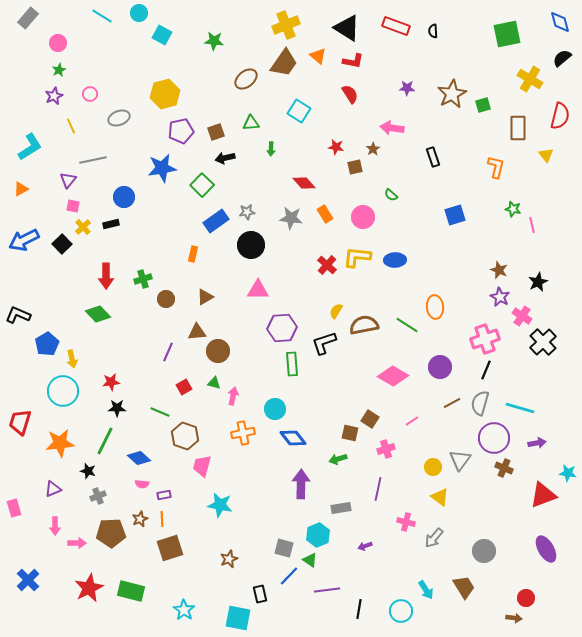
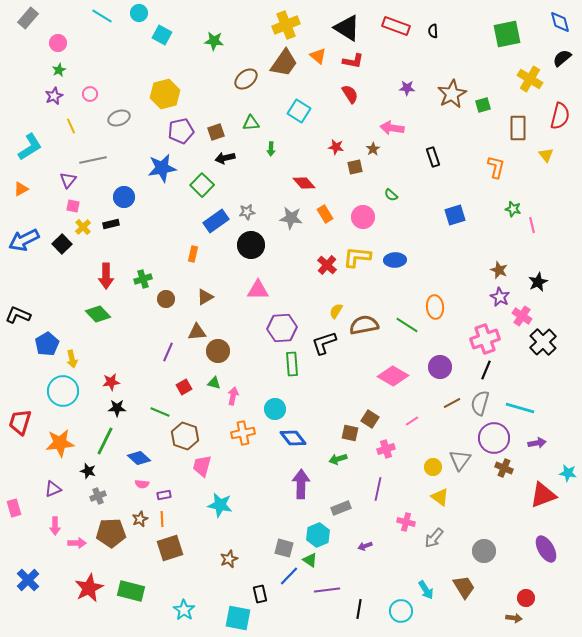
gray rectangle at (341, 508): rotated 12 degrees counterclockwise
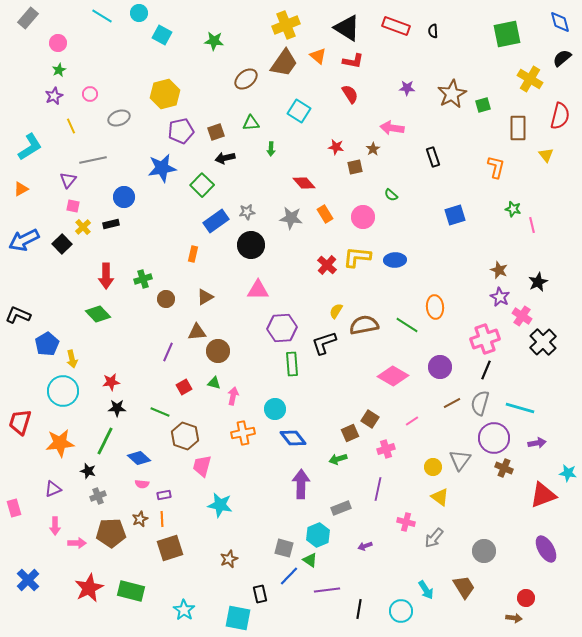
brown square at (350, 433): rotated 36 degrees counterclockwise
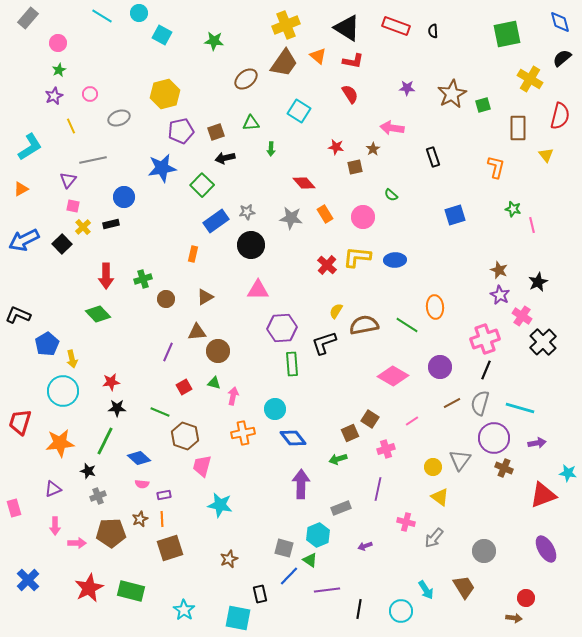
purple star at (500, 297): moved 2 px up
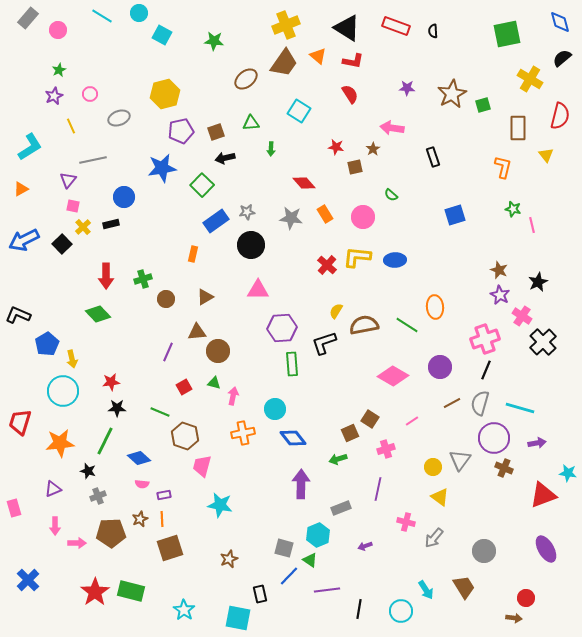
pink circle at (58, 43): moved 13 px up
orange L-shape at (496, 167): moved 7 px right
red star at (89, 588): moved 6 px right, 4 px down; rotated 8 degrees counterclockwise
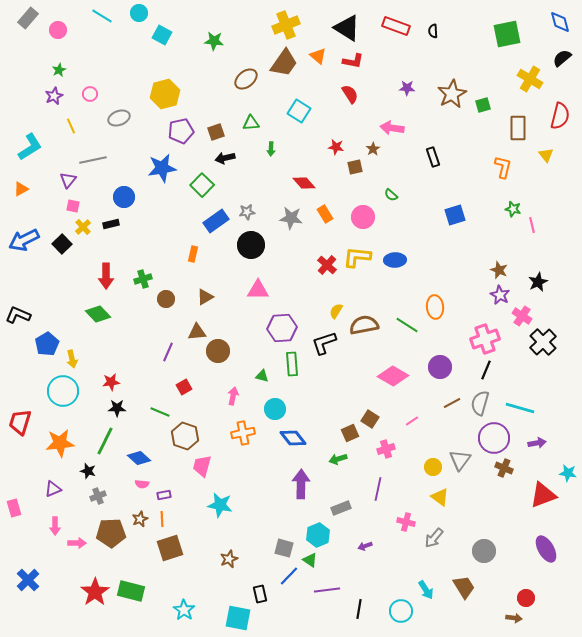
green triangle at (214, 383): moved 48 px right, 7 px up
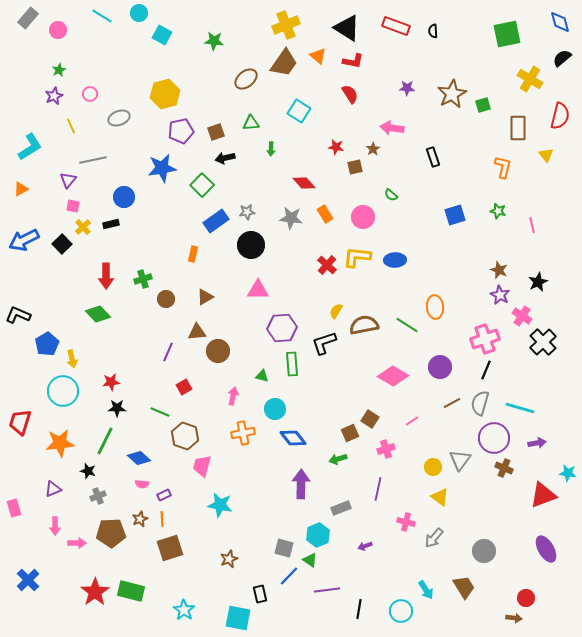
green star at (513, 209): moved 15 px left, 2 px down
purple rectangle at (164, 495): rotated 16 degrees counterclockwise
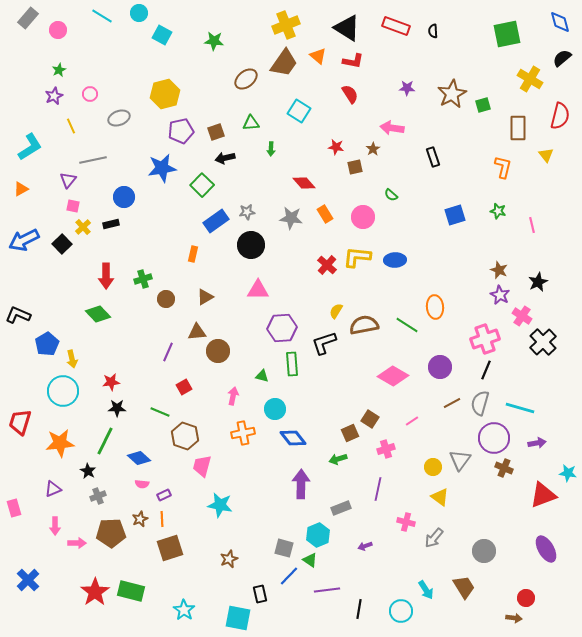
black star at (88, 471): rotated 14 degrees clockwise
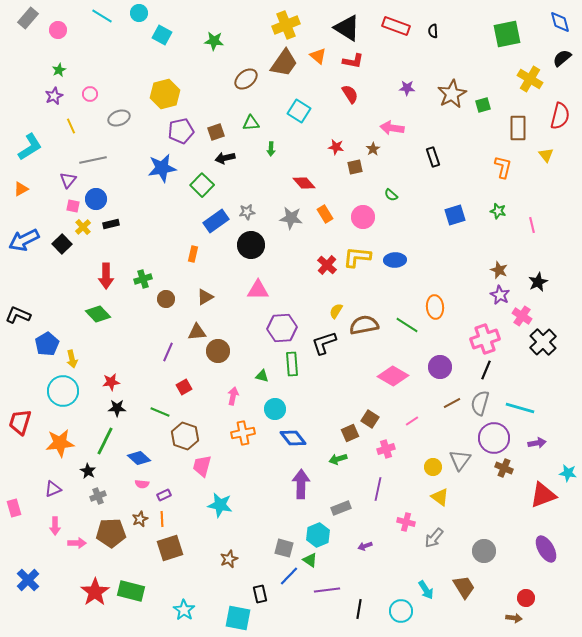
blue circle at (124, 197): moved 28 px left, 2 px down
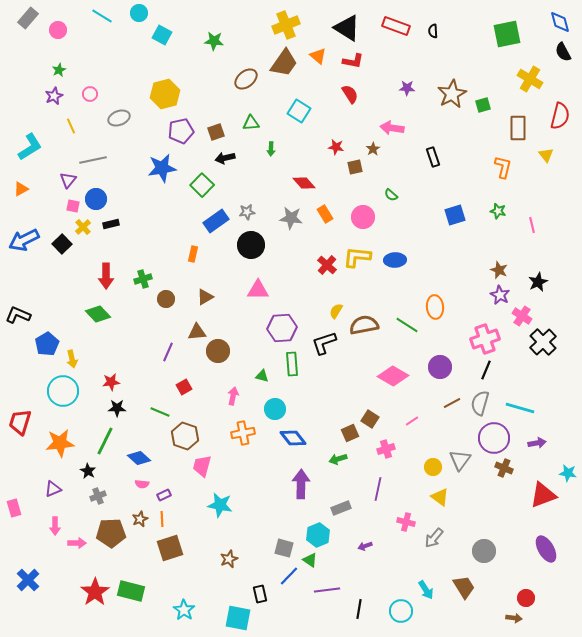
black semicircle at (562, 58): moved 1 px right, 6 px up; rotated 78 degrees counterclockwise
